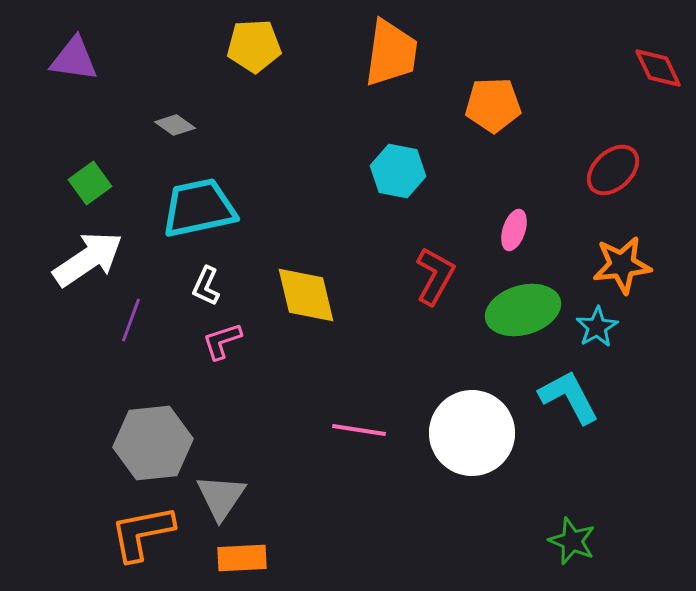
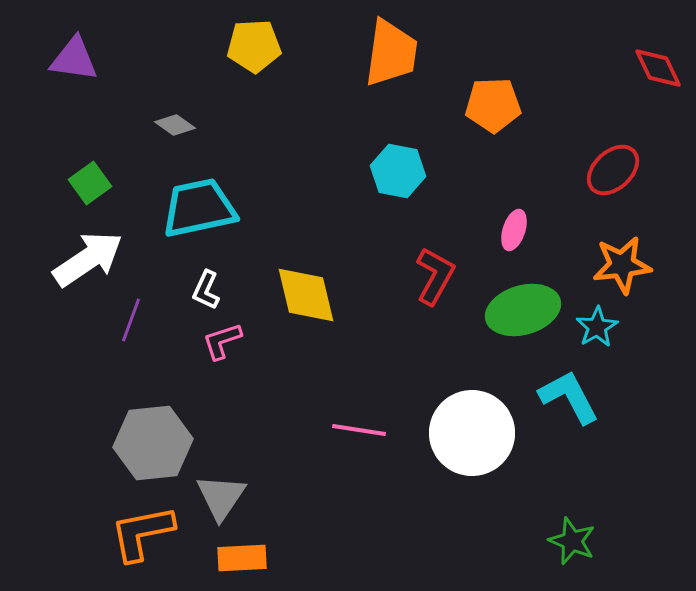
white L-shape: moved 4 px down
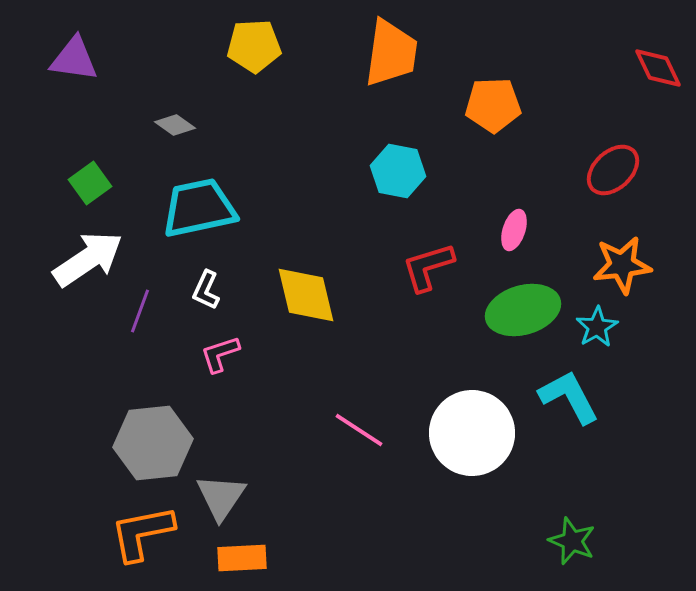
red L-shape: moved 7 px left, 9 px up; rotated 136 degrees counterclockwise
purple line: moved 9 px right, 9 px up
pink L-shape: moved 2 px left, 13 px down
pink line: rotated 24 degrees clockwise
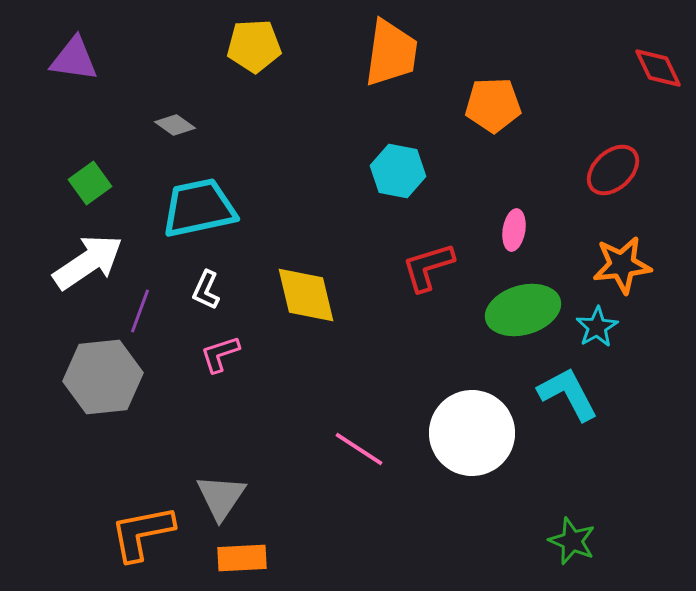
pink ellipse: rotated 9 degrees counterclockwise
white arrow: moved 3 px down
cyan L-shape: moved 1 px left, 3 px up
pink line: moved 19 px down
gray hexagon: moved 50 px left, 66 px up
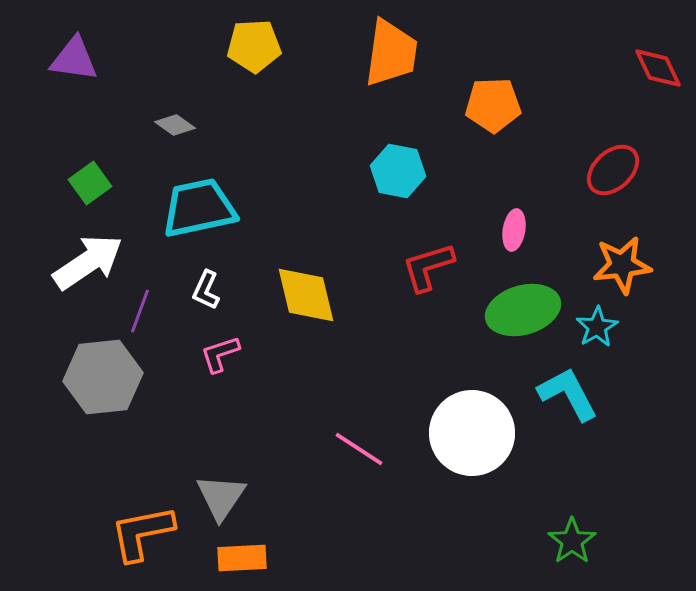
green star: rotated 15 degrees clockwise
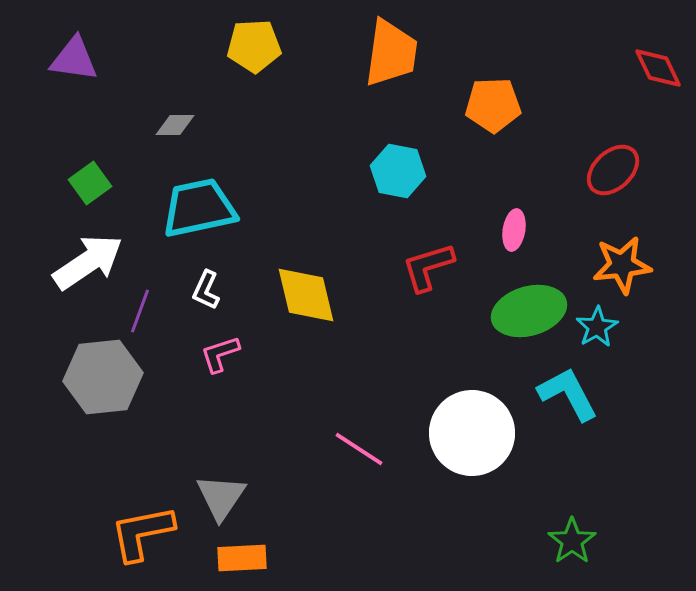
gray diamond: rotated 36 degrees counterclockwise
green ellipse: moved 6 px right, 1 px down
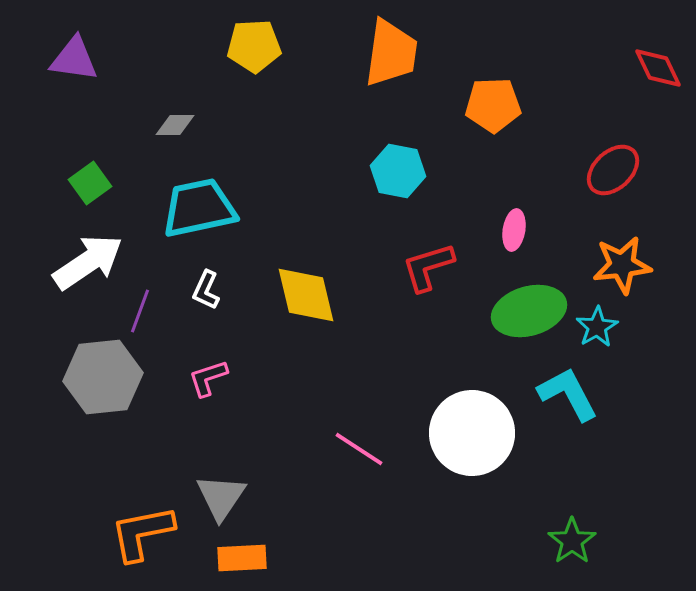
pink L-shape: moved 12 px left, 24 px down
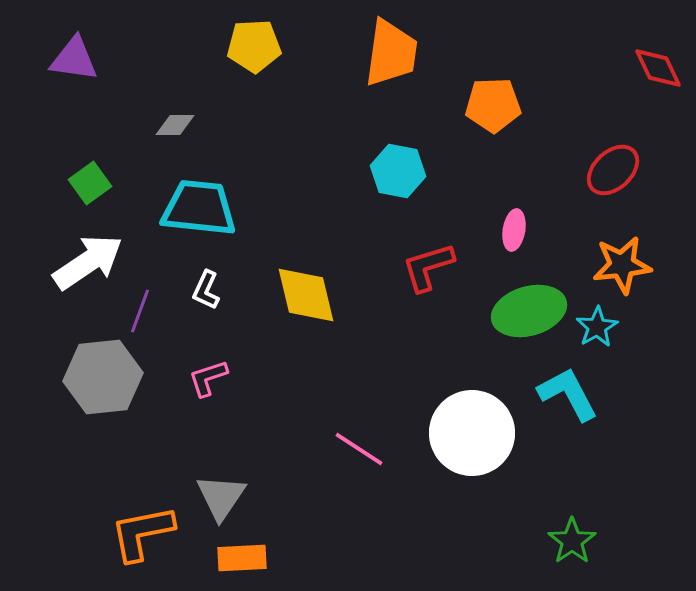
cyan trapezoid: rotated 18 degrees clockwise
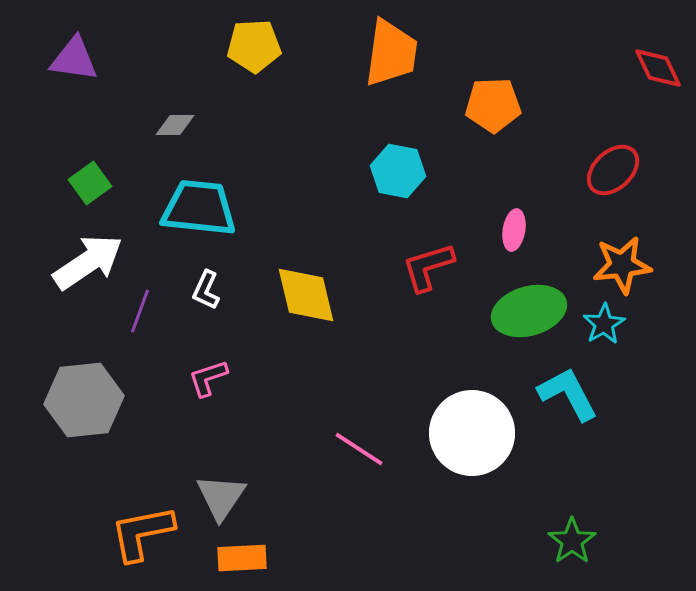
cyan star: moved 7 px right, 3 px up
gray hexagon: moved 19 px left, 23 px down
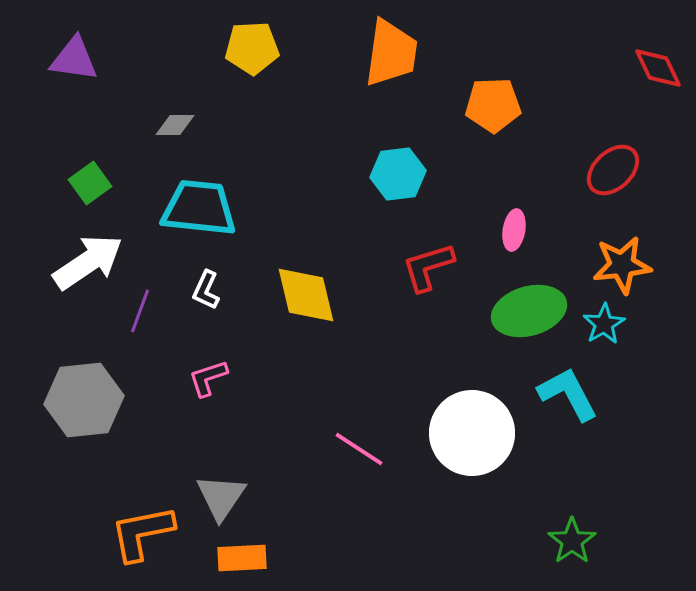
yellow pentagon: moved 2 px left, 2 px down
cyan hexagon: moved 3 px down; rotated 18 degrees counterclockwise
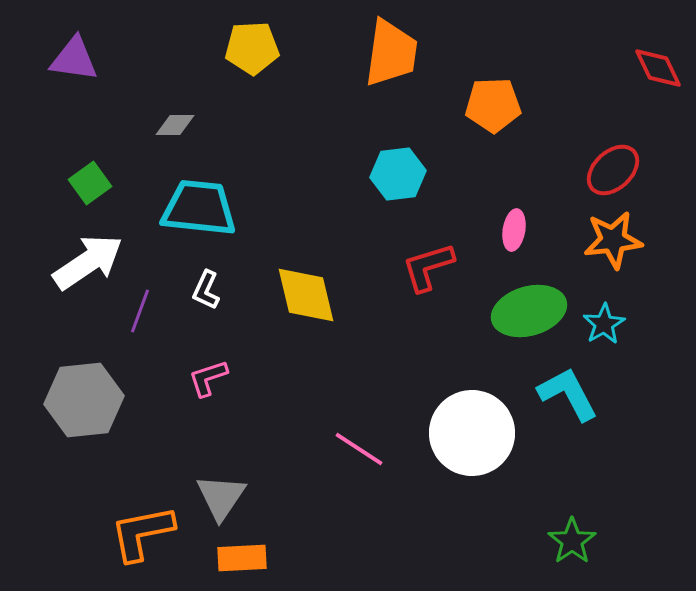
orange star: moved 9 px left, 25 px up
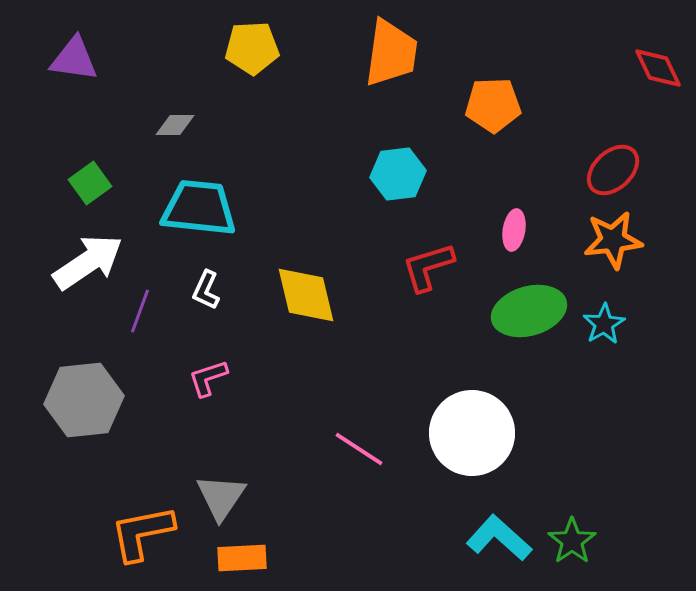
cyan L-shape: moved 69 px left, 144 px down; rotated 20 degrees counterclockwise
